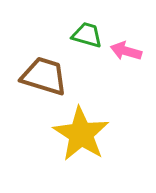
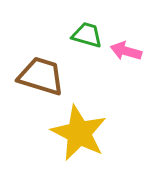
brown trapezoid: moved 3 px left
yellow star: moved 2 px left, 1 px up; rotated 6 degrees counterclockwise
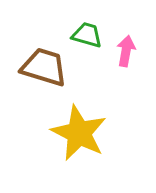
pink arrow: rotated 84 degrees clockwise
brown trapezoid: moved 3 px right, 9 px up
